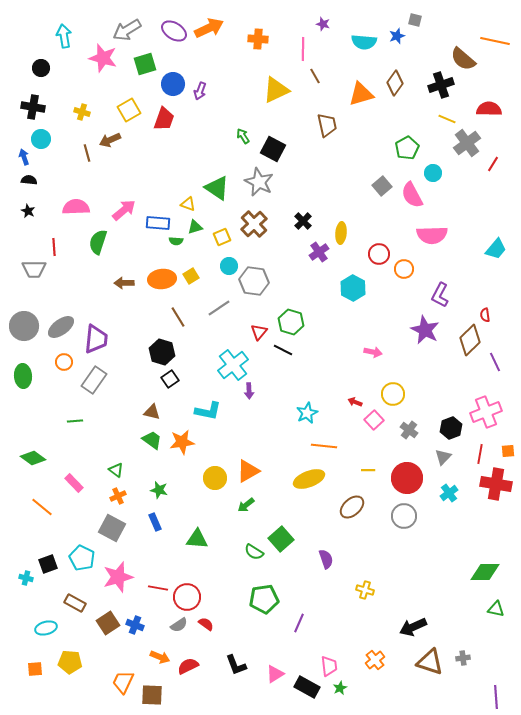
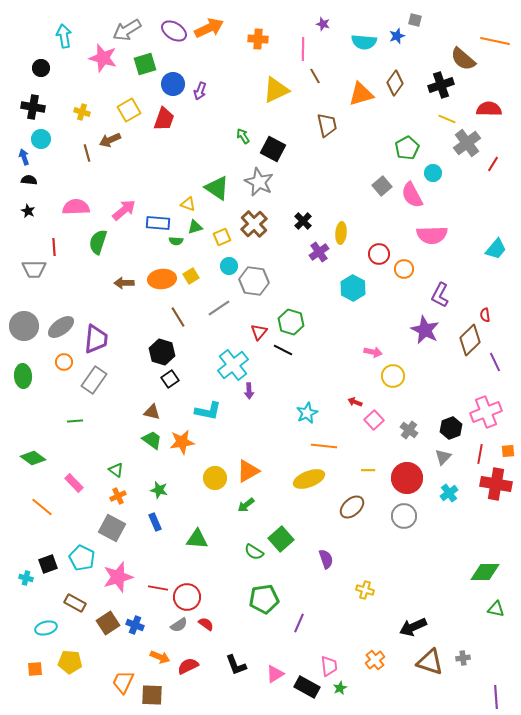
yellow circle at (393, 394): moved 18 px up
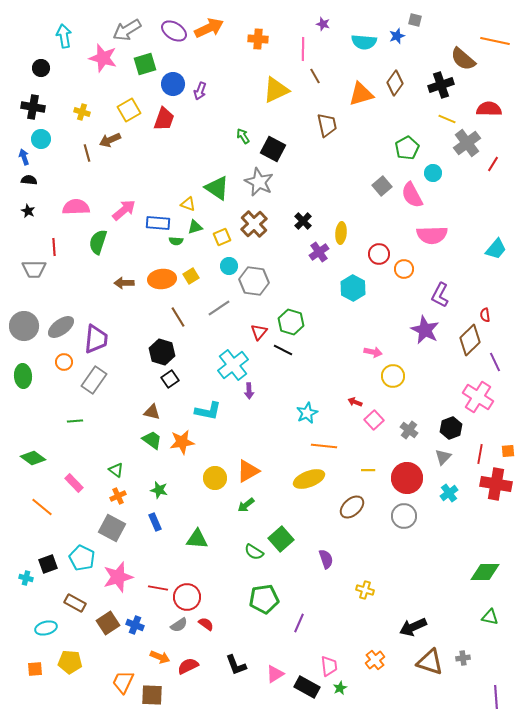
pink cross at (486, 412): moved 8 px left, 15 px up; rotated 36 degrees counterclockwise
green triangle at (496, 609): moved 6 px left, 8 px down
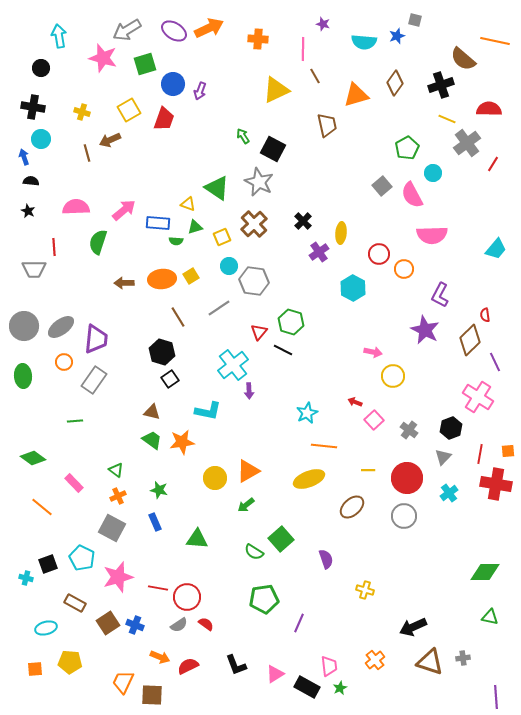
cyan arrow at (64, 36): moved 5 px left
orange triangle at (361, 94): moved 5 px left, 1 px down
black semicircle at (29, 180): moved 2 px right, 1 px down
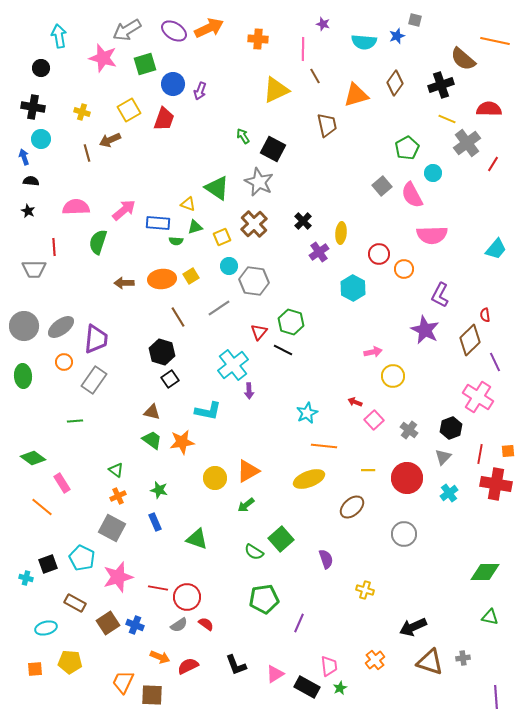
pink arrow at (373, 352): rotated 24 degrees counterclockwise
pink rectangle at (74, 483): moved 12 px left; rotated 12 degrees clockwise
gray circle at (404, 516): moved 18 px down
green triangle at (197, 539): rotated 15 degrees clockwise
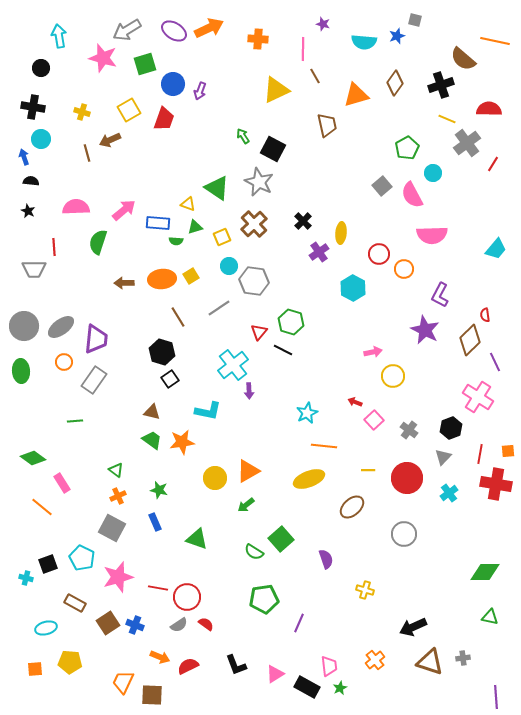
green ellipse at (23, 376): moved 2 px left, 5 px up
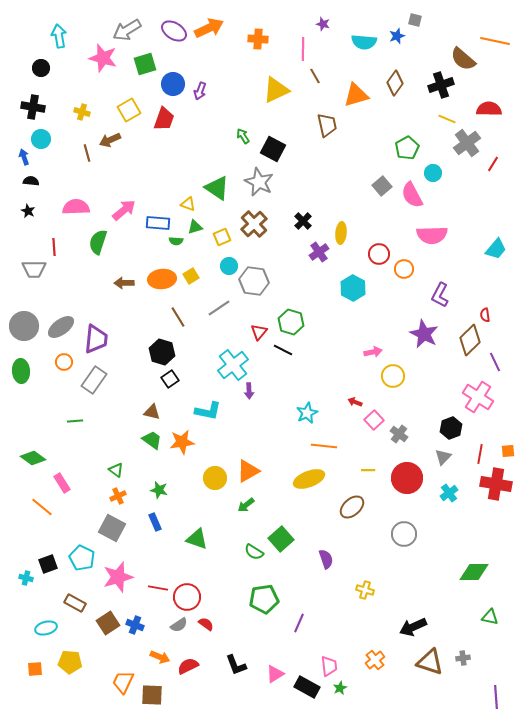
purple star at (425, 330): moved 1 px left, 4 px down
gray cross at (409, 430): moved 10 px left, 4 px down
green diamond at (485, 572): moved 11 px left
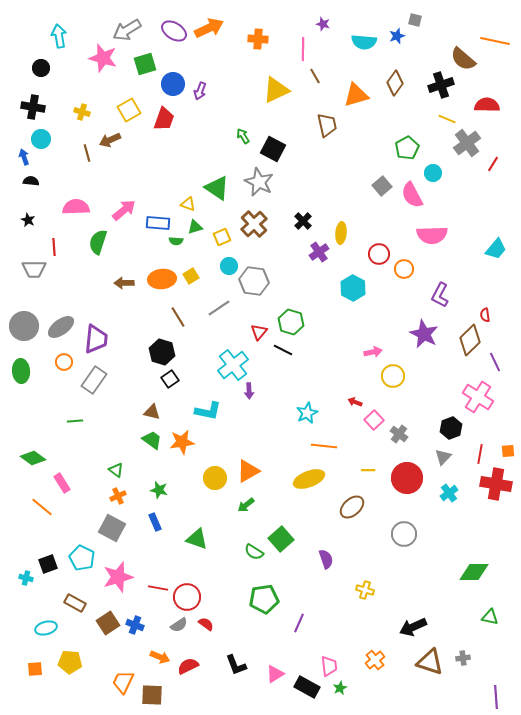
red semicircle at (489, 109): moved 2 px left, 4 px up
black star at (28, 211): moved 9 px down
